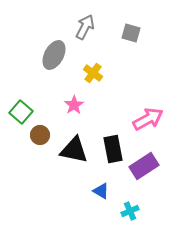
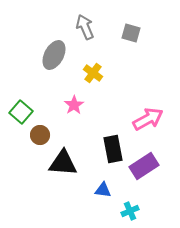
gray arrow: rotated 50 degrees counterclockwise
black triangle: moved 11 px left, 13 px down; rotated 8 degrees counterclockwise
blue triangle: moved 2 px right, 1 px up; rotated 24 degrees counterclockwise
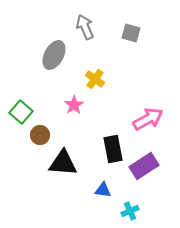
yellow cross: moved 2 px right, 6 px down
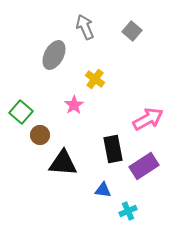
gray square: moved 1 px right, 2 px up; rotated 24 degrees clockwise
cyan cross: moved 2 px left
